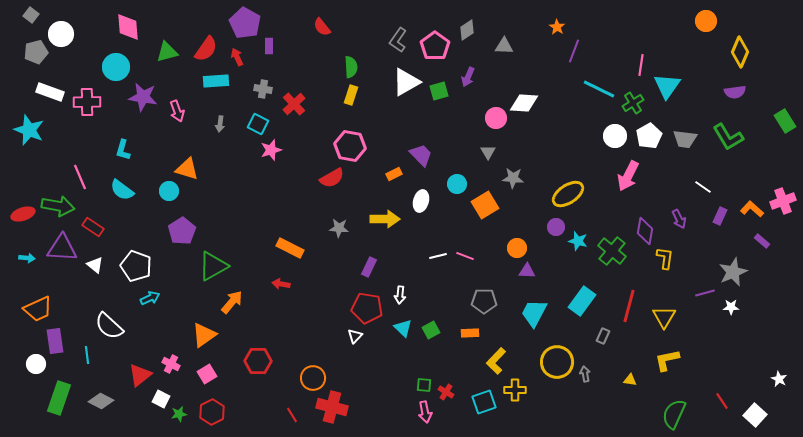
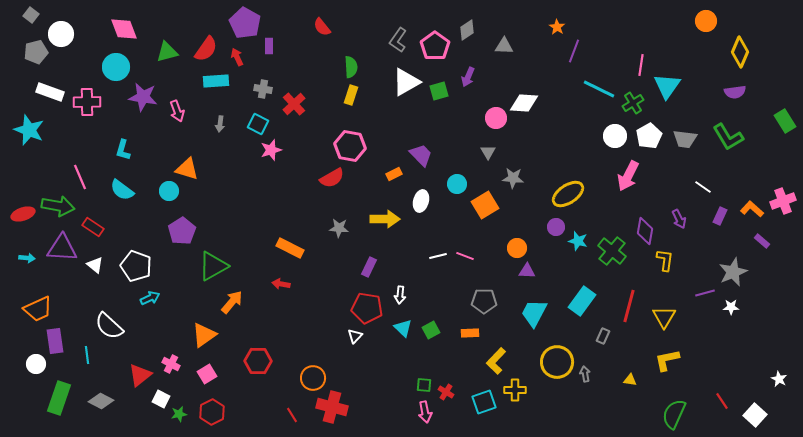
pink diamond at (128, 27): moved 4 px left, 2 px down; rotated 16 degrees counterclockwise
yellow L-shape at (665, 258): moved 2 px down
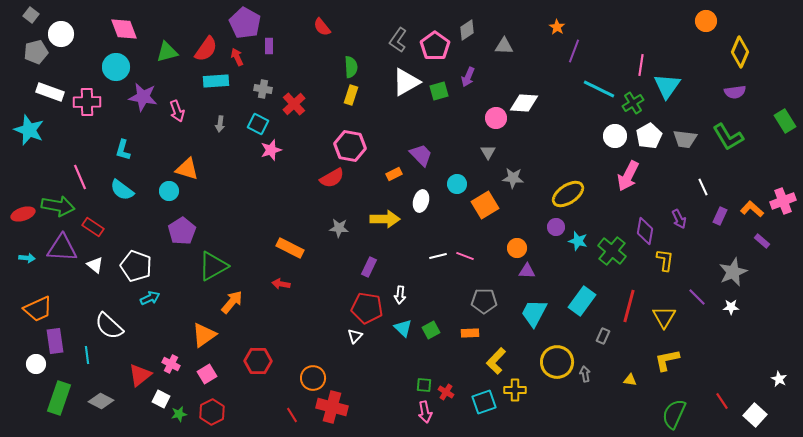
white line at (703, 187): rotated 30 degrees clockwise
purple line at (705, 293): moved 8 px left, 4 px down; rotated 60 degrees clockwise
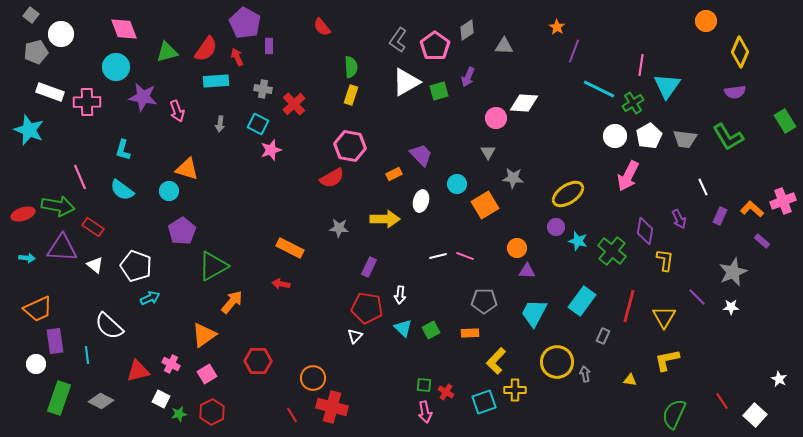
red triangle at (140, 375): moved 2 px left, 4 px up; rotated 25 degrees clockwise
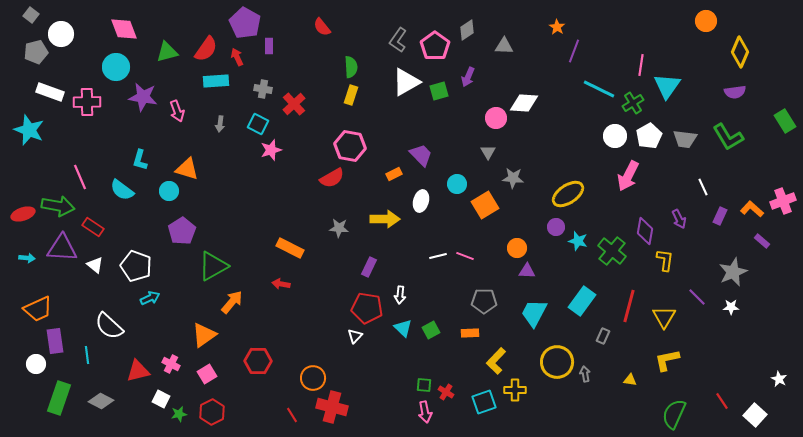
cyan L-shape at (123, 150): moved 17 px right, 10 px down
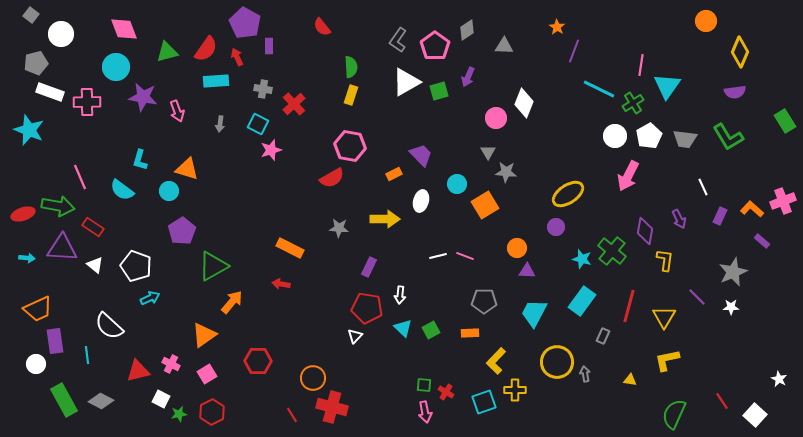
gray pentagon at (36, 52): moved 11 px down
white diamond at (524, 103): rotated 72 degrees counterclockwise
gray star at (513, 178): moved 7 px left, 6 px up
cyan star at (578, 241): moved 4 px right, 18 px down
green rectangle at (59, 398): moved 5 px right, 2 px down; rotated 48 degrees counterclockwise
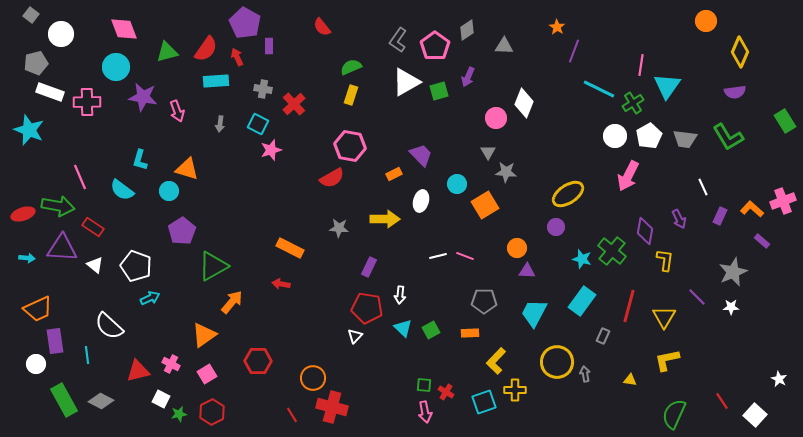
green semicircle at (351, 67): rotated 110 degrees counterclockwise
